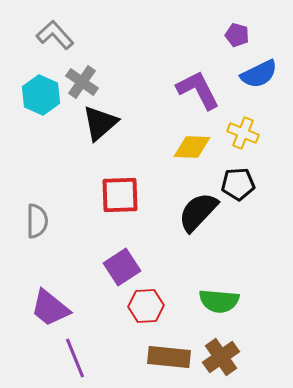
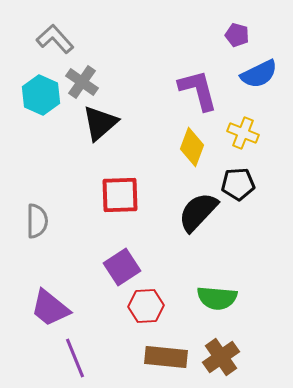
gray L-shape: moved 4 px down
purple L-shape: rotated 12 degrees clockwise
yellow diamond: rotated 72 degrees counterclockwise
green semicircle: moved 2 px left, 3 px up
brown rectangle: moved 3 px left
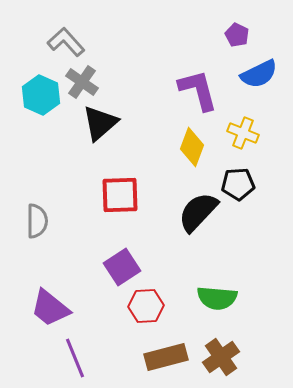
purple pentagon: rotated 10 degrees clockwise
gray L-shape: moved 11 px right, 3 px down
brown rectangle: rotated 21 degrees counterclockwise
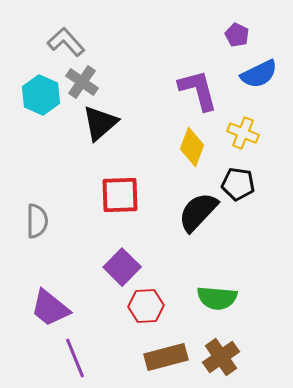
black pentagon: rotated 12 degrees clockwise
purple square: rotated 12 degrees counterclockwise
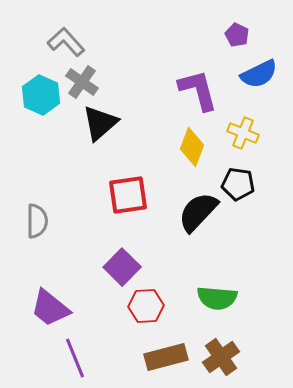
red square: moved 8 px right; rotated 6 degrees counterclockwise
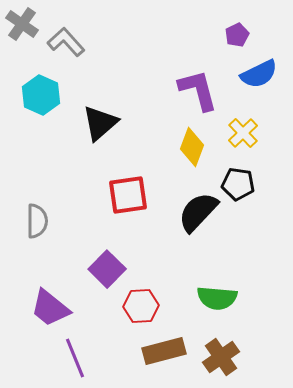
purple pentagon: rotated 20 degrees clockwise
gray cross: moved 60 px left, 58 px up
yellow cross: rotated 24 degrees clockwise
purple square: moved 15 px left, 2 px down
red hexagon: moved 5 px left
brown rectangle: moved 2 px left, 6 px up
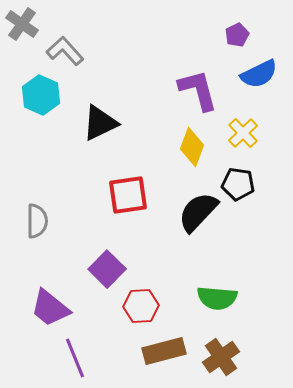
gray L-shape: moved 1 px left, 9 px down
black triangle: rotated 15 degrees clockwise
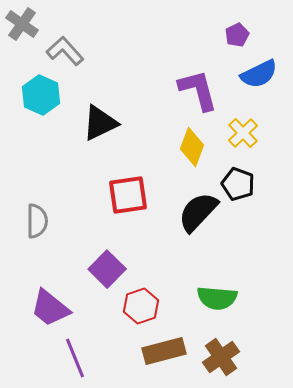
black pentagon: rotated 12 degrees clockwise
red hexagon: rotated 16 degrees counterclockwise
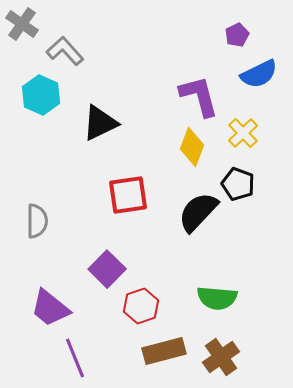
purple L-shape: moved 1 px right, 6 px down
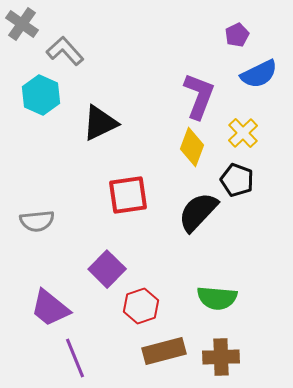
purple L-shape: rotated 36 degrees clockwise
black pentagon: moved 1 px left, 4 px up
gray semicircle: rotated 84 degrees clockwise
brown cross: rotated 33 degrees clockwise
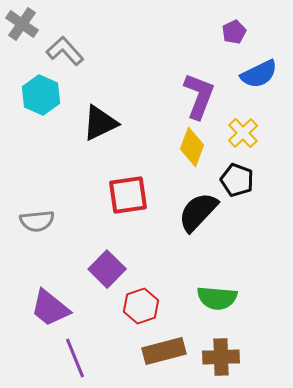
purple pentagon: moved 3 px left, 3 px up
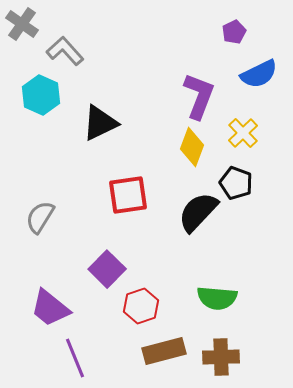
black pentagon: moved 1 px left, 3 px down
gray semicircle: moved 3 px right, 4 px up; rotated 128 degrees clockwise
